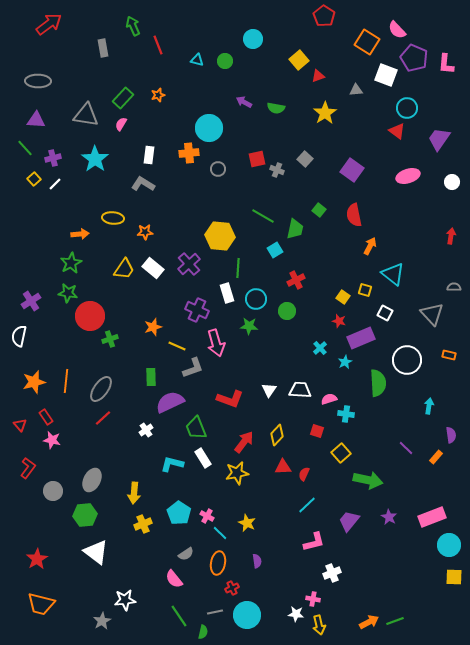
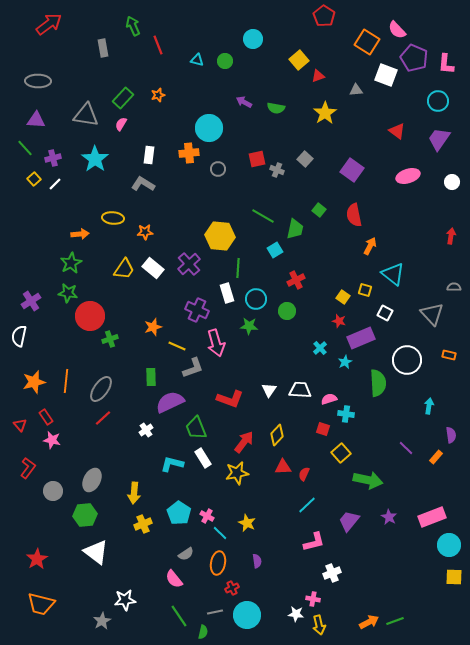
cyan circle at (407, 108): moved 31 px right, 7 px up
red square at (317, 431): moved 6 px right, 2 px up
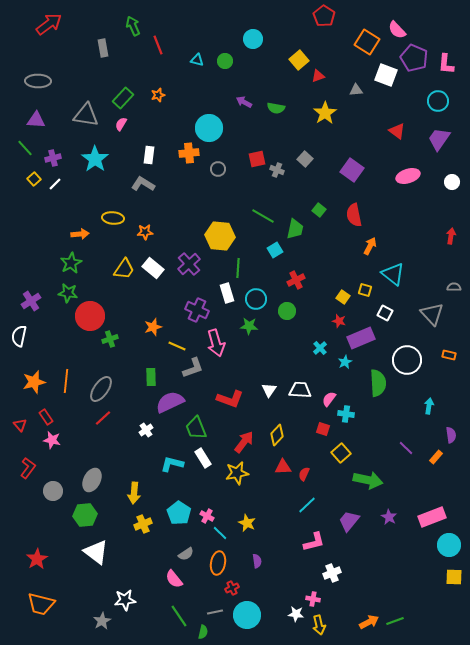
pink semicircle at (329, 399): rotated 35 degrees counterclockwise
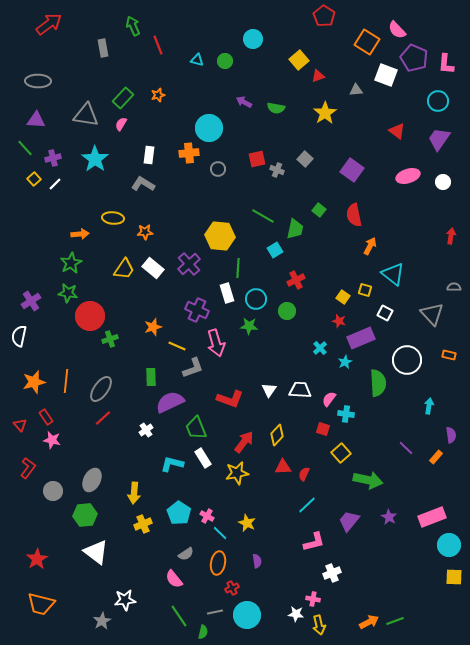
white circle at (452, 182): moved 9 px left
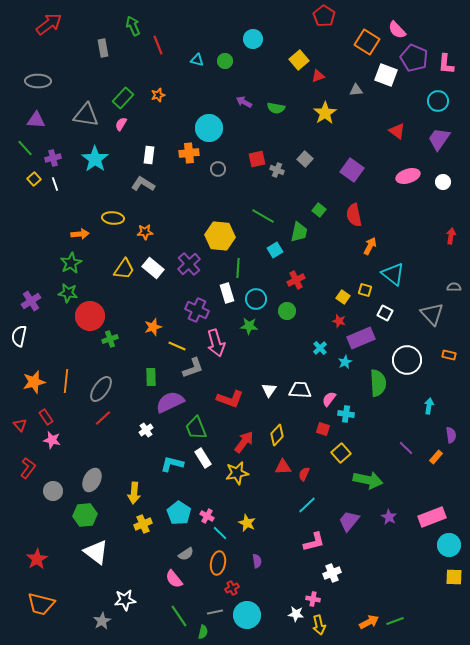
white line at (55, 184): rotated 64 degrees counterclockwise
green trapezoid at (295, 229): moved 4 px right, 3 px down
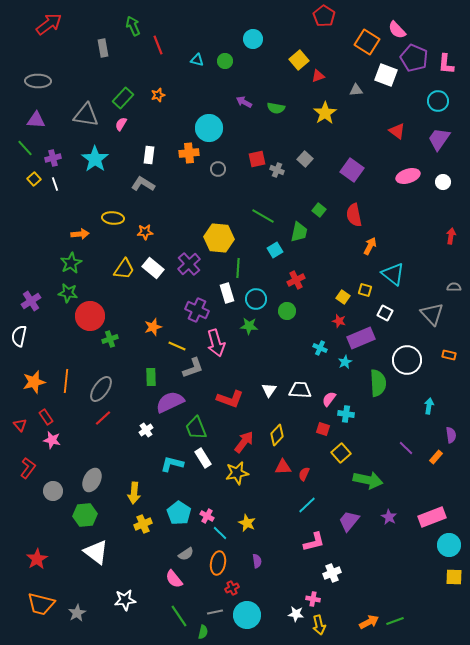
yellow hexagon at (220, 236): moved 1 px left, 2 px down
cyan cross at (320, 348): rotated 24 degrees counterclockwise
gray star at (102, 621): moved 25 px left, 8 px up
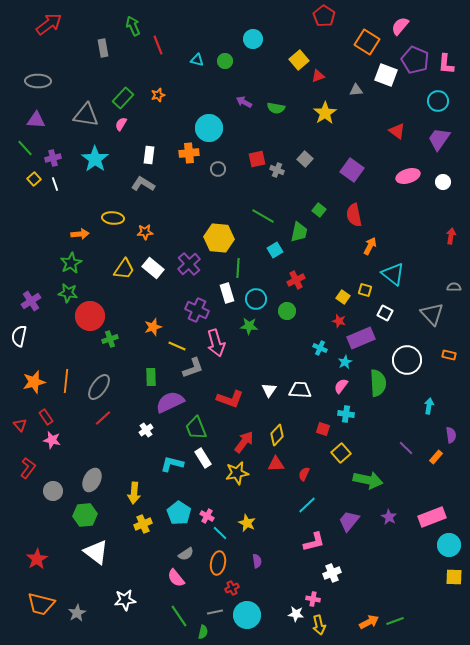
pink semicircle at (397, 30): moved 3 px right, 4 px up; rotated 84 degrees clockwise
purple pentagon at (414, 58): moved 1 px right, 2 px down
gray ellipse at (101, 389): moved 2 px left, 2 px up
pink semicircle at (329, 399): moved 12 px right, 13 px up
red triangle at (283, 467): moved 7 px left, 3 px up
pink semicircle at (174, 579): moved 2 px right, 1 px up
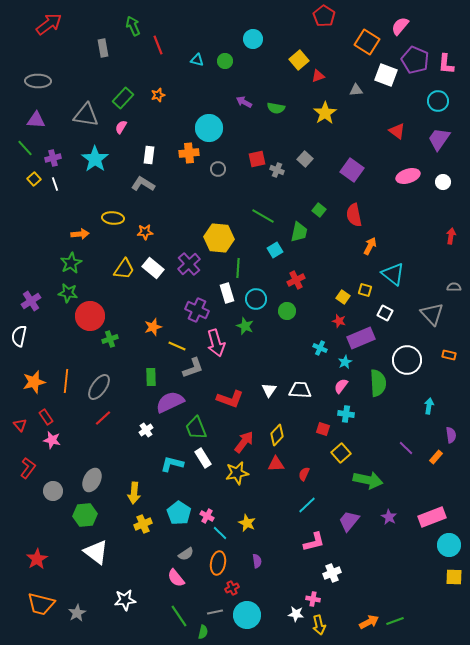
pink semicircle at (121, 124): moved 3 px down
green star at (249, 326): moved 4 px left; rotated 18 degrees clockwise
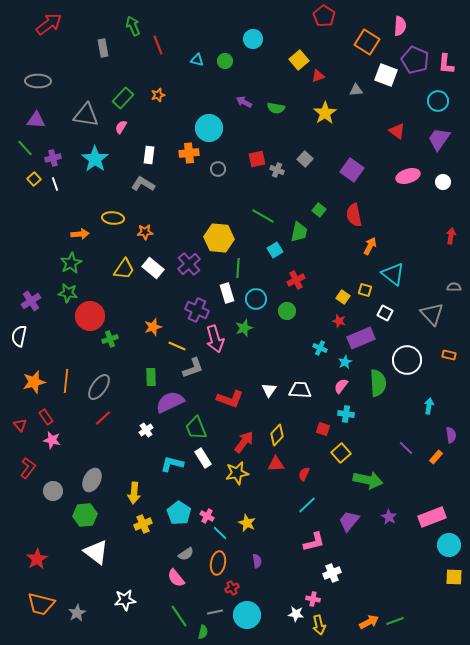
pink semicircle at (400, 26): rotated 144 degrees clockwise
green star at (245, 326): moved 1 px left, 2 px down; rotated 30 degrees clockwise
pink arrow at (216, 343): moved 1 px left, 4 px up
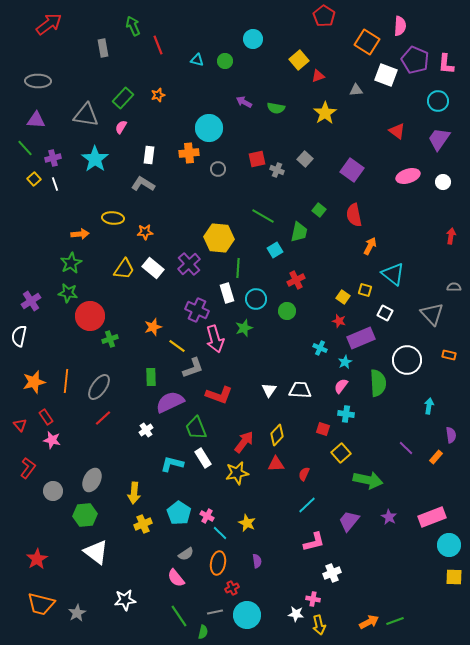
yellow line at (177, 346): rotated 12 degrees clockwise
red L-shape at (230, 399): moved 11 px left, 4 px up
